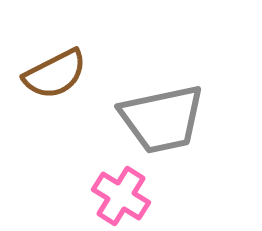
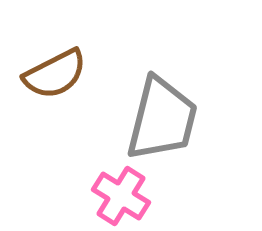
gray trapezoid: rotated 64 degrees counterclockwise
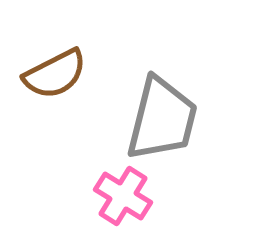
pink cross: moved 2 px right
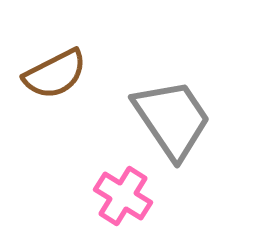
gray trapezoid: moved 10 px right; rotated 48 degrees counterclockwise
